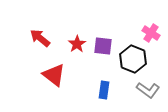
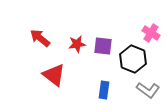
red star: rotated 24 degrees clockwise
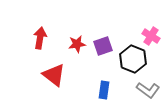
pink cross: moved 3 px down
red arrow: rotated 60 degrees clockwise
purple square: rotated 24 degrees counterclockwise
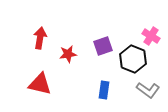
red star: moved 9 px left, 10 px down
red triangle: moved 14 px left, 9 px down; rotated 25 degrees counterclockwise
